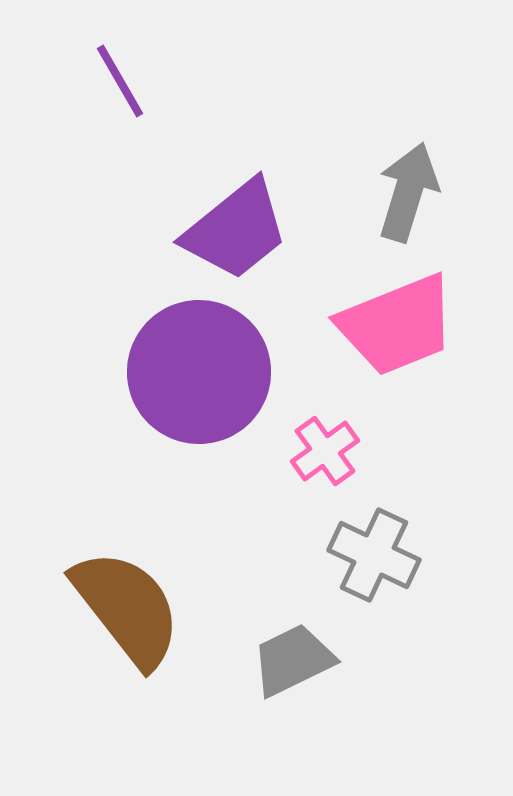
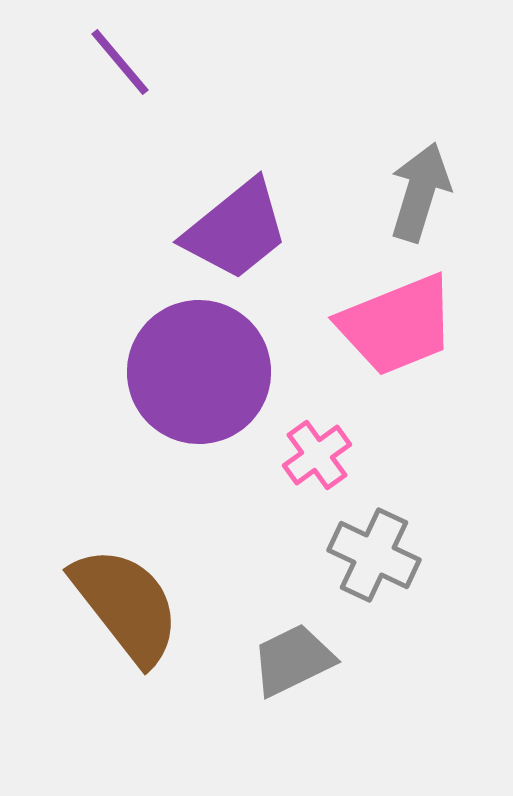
purple line: moved 19 px up; rotated 10 degrees counterclockwise
gray arrow: moved 12 px right
pink cross: moved 8 px left, 4 px down
brown semicircle: moved 1 px left, 3 px up
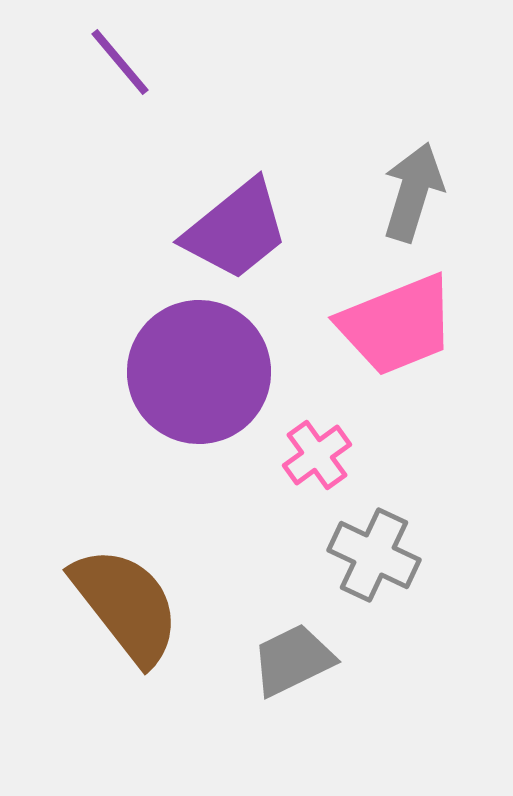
gray arrow: moved 7 px left
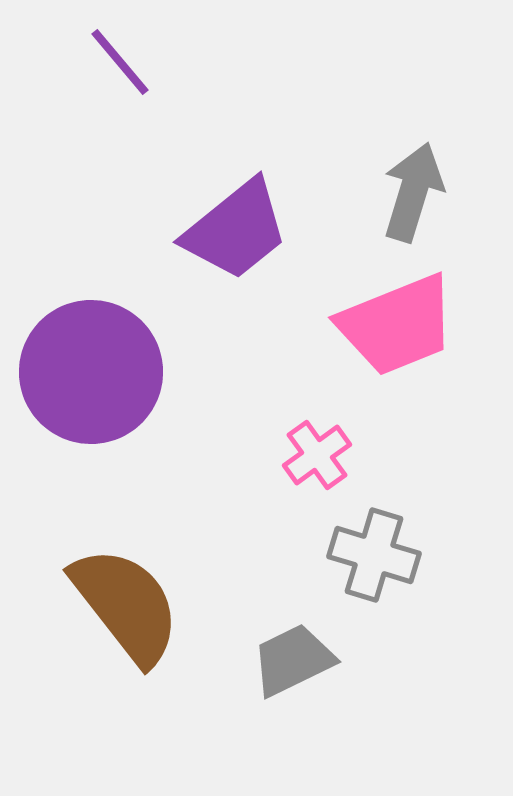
purple circle: moved 108 px left
gray cross: rotated 8 degrees counterclockwise
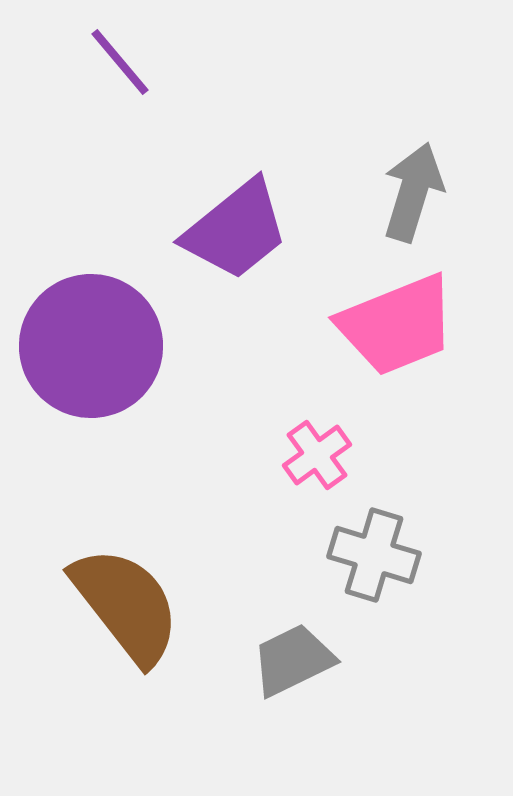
purple circle: moved 26 px up
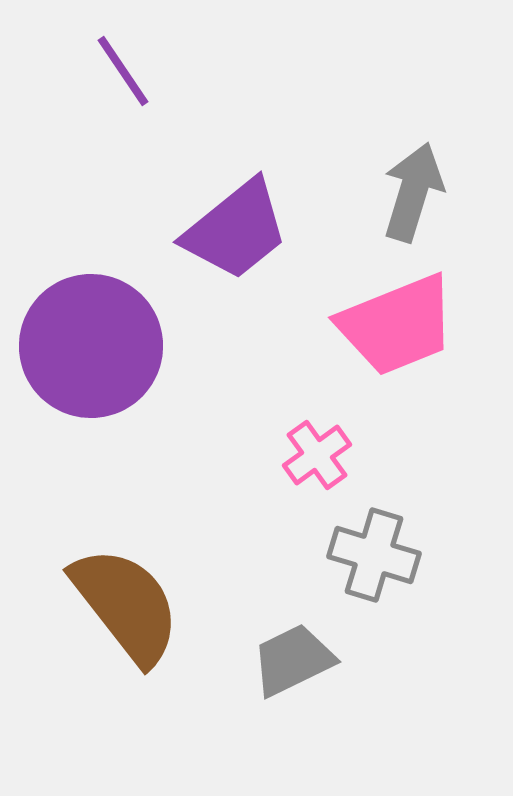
purple line: moved 3 px right, 9 px down; rotated 6 degrees clockwise
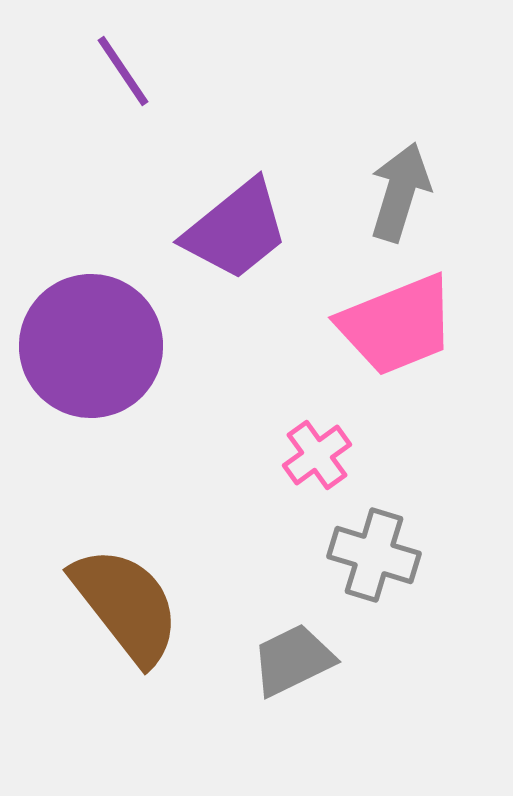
gray arrow: moved 13 px left
